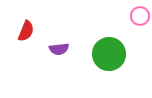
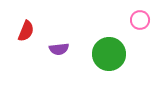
pink circle: moved 4 px down
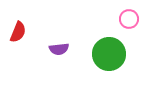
pink circle: moved 11 px left, 1 px up
red semicircle: moved 8 px left, 1 px down
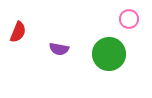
purple semicircle: rotated 18 degrees clockwise
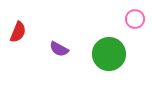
pink circle: moved 6 px right
purple semicircle: rotated 18 degrees clockwise
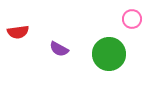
pink circle: moved 3 px left
red semicircle: rotated 60 degrees clockwise
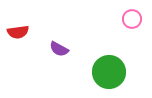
green circle: moved 18 px down
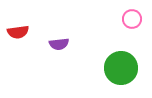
purple semicircle: moved 5 px up; rotated 36 degrees counterclockwise
green circle: moved 12 px right, 4 px up
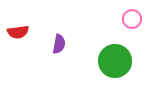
purple semicircle: rotated 72 degrees counterclockwise
green circle: moved 6 px left, 7 px up
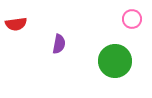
red semicircle: moved 2 px left, 8 px up
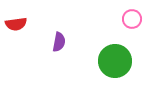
purple semicircle: moved 2 px up
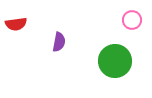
pink circle: moved 1 px down
